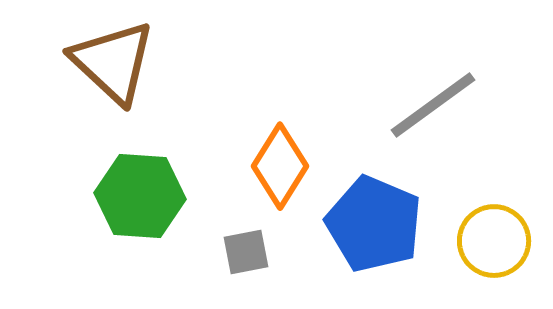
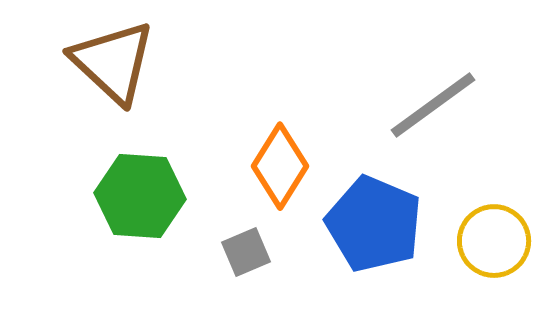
gray square: rotated 12 degrees counterclockwise
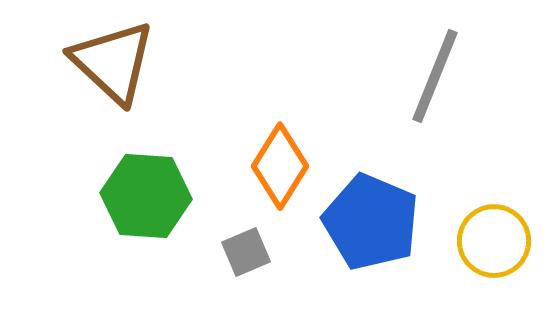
gray line: moved 2 px right, 29 px up; rotated 32 degrees counterclockwise
green hexagon: moved 6 px right
blue pentagon: moved 3 px left, 2 px up
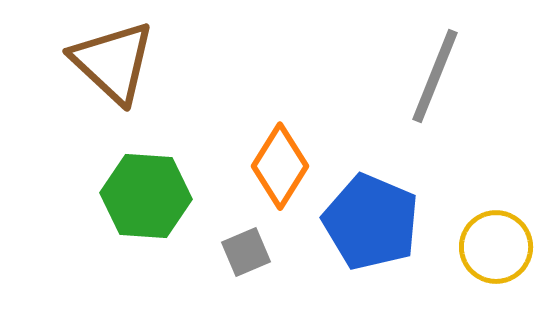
yellow circle: moved 2 px right, 6 px down
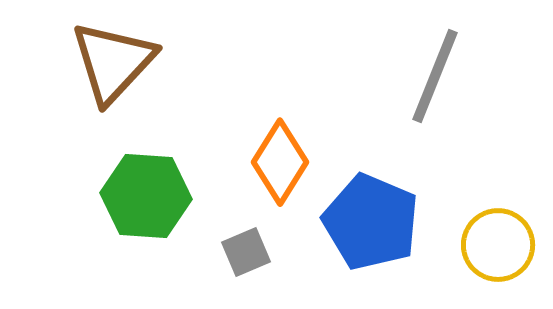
brown triangle: rotated 30 degrees clockwise
orange diamond: moved 4 px up
yellow circle: moved 2 px right, 2 px up
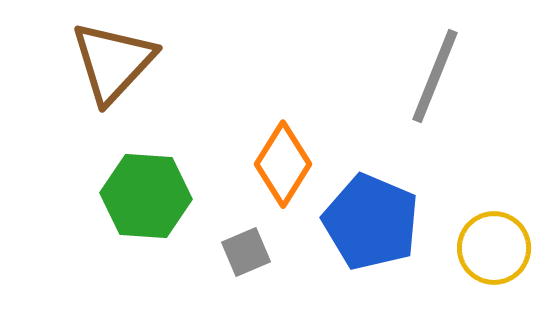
orange diamond: moved 3 px right, 2 px down
yellow circle: moved 4 px left, 3 px down
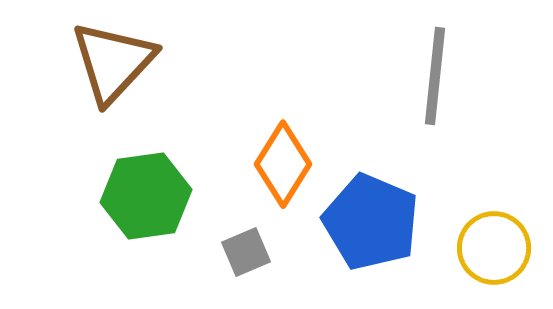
gray line: rotated 16 degrees counterclockwise
green hexagon: rotated 12 degrees counterclockwise
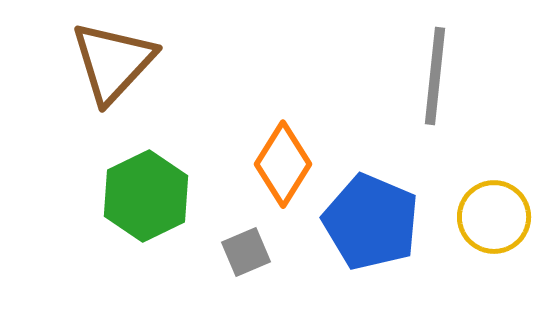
green hexagon: rotated 18 degrees counterclockwise
yellow circle: moved 31 px up
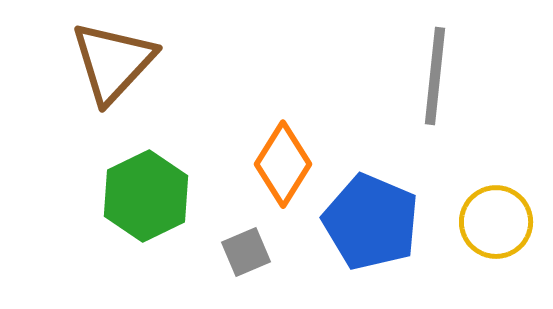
yellow circle: moved 2 px right, 5 px down
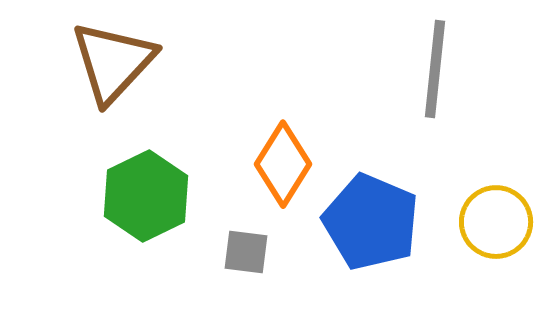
gray line: moved 7 px up
gray square: rotated 30 degrees clockwise
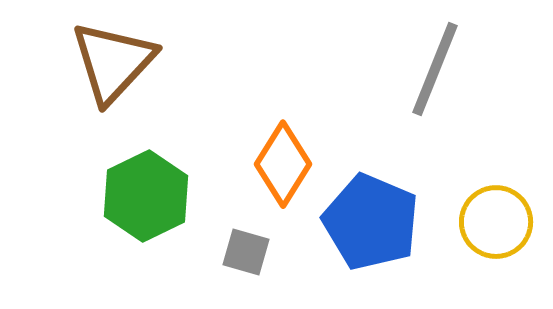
gray line: rotated 16 degrees clockwise
gray square: rotated 9 degrees clockwise
